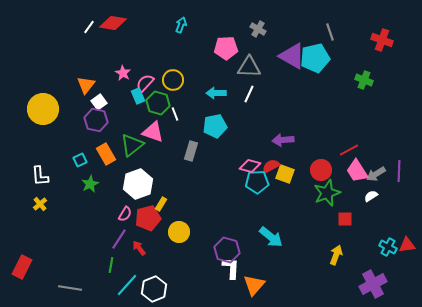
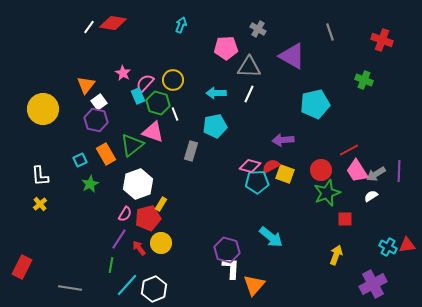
cyan pentagon at (315, 58): moved 46 px down
yellow circle at (179, 232): moved 18 px left, 11 px down
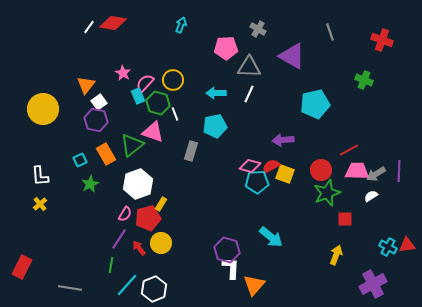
pink trapezoid at (357, 171): rotated 125 degrees clockwise
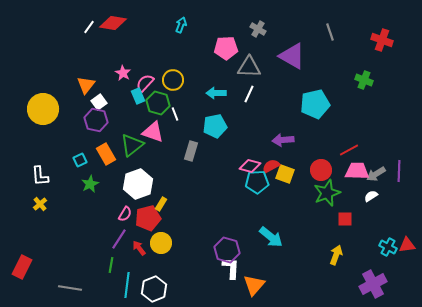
cyan line at (127, 285): rotated 35 degrees counterclockwise
